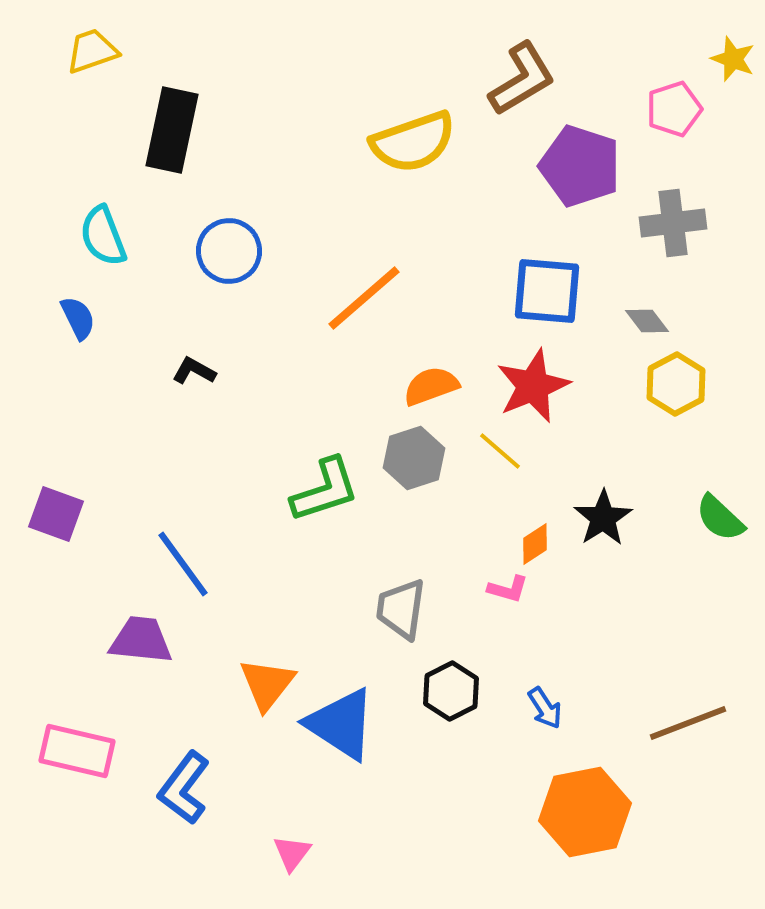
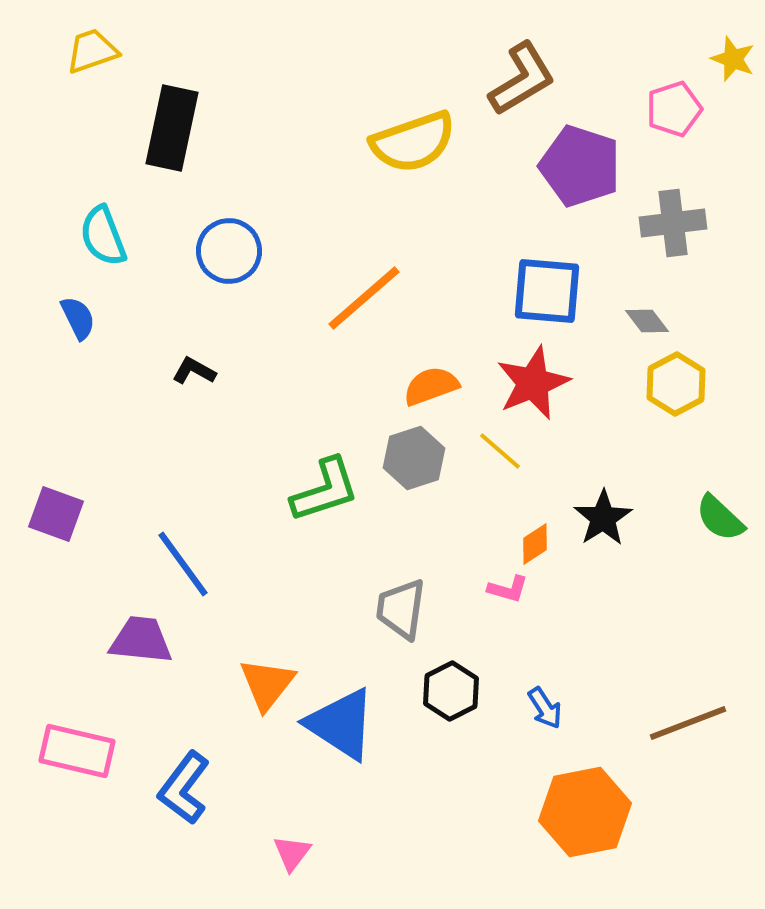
black rectangle: moved 2 px up
red star: moved 3 px up
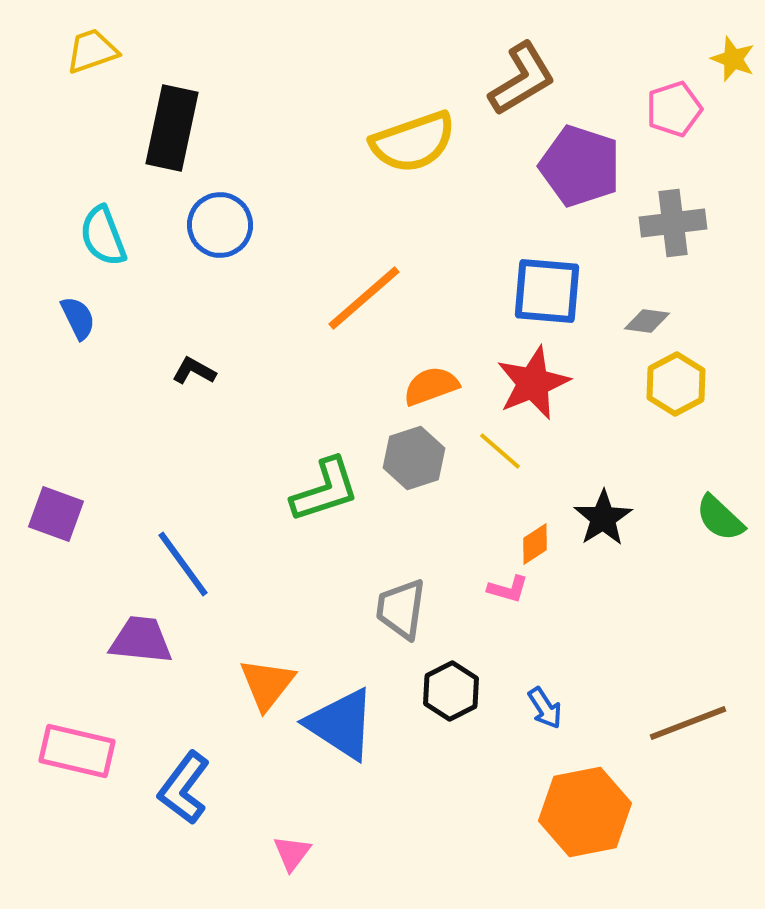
blue circle: moved 9 px left, 26 px up
gray diamond: rotated 45 degrees counterclockwise
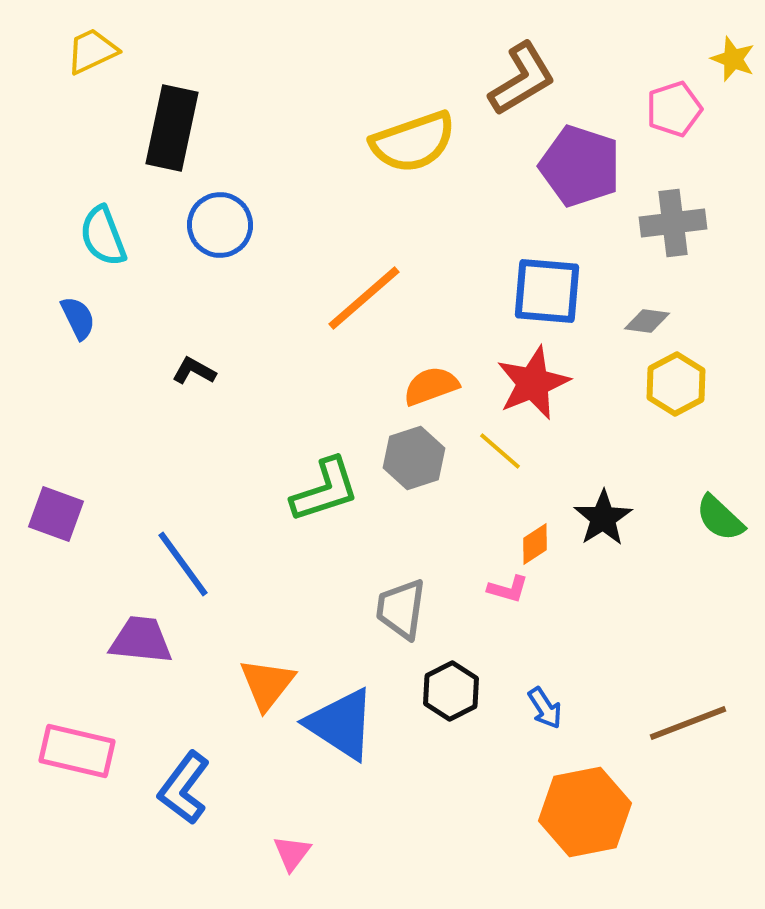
yellow trapezoid: rotated 6 degrees counterclockwise
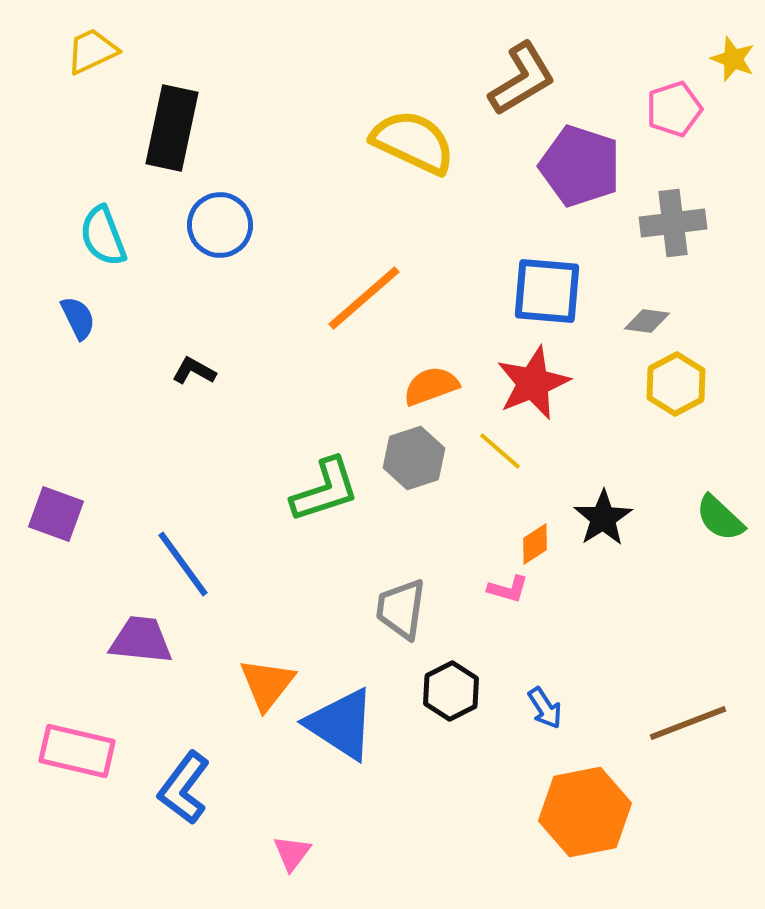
yellow semicircle: rotated 136 degrees counterclockwise
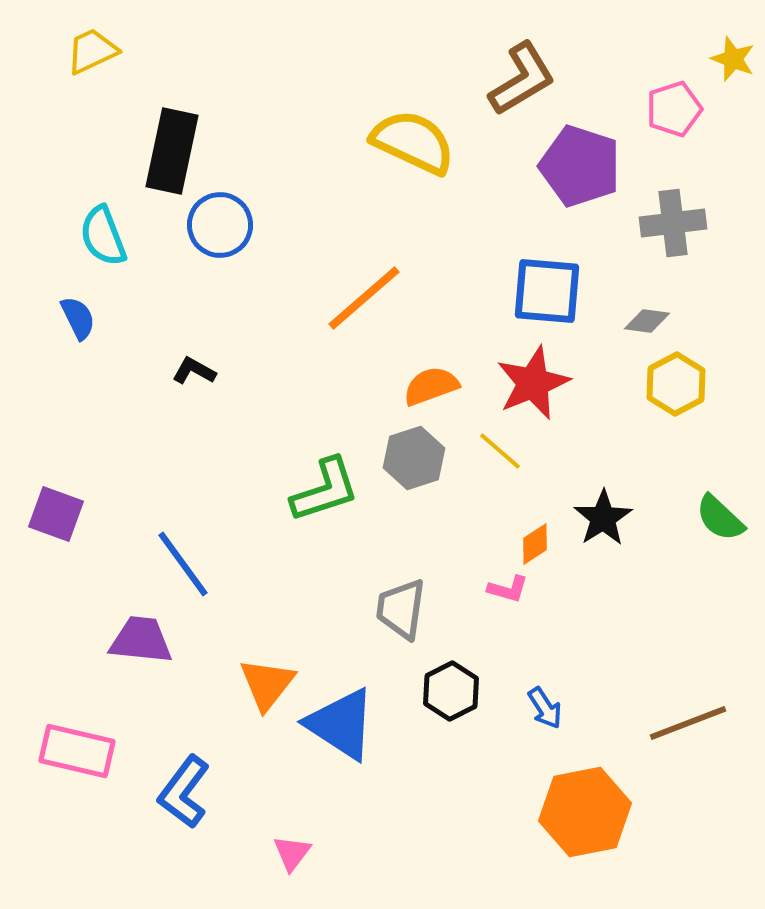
black rectangle: moved 23 px down
blue L-shape: moved 4 px down
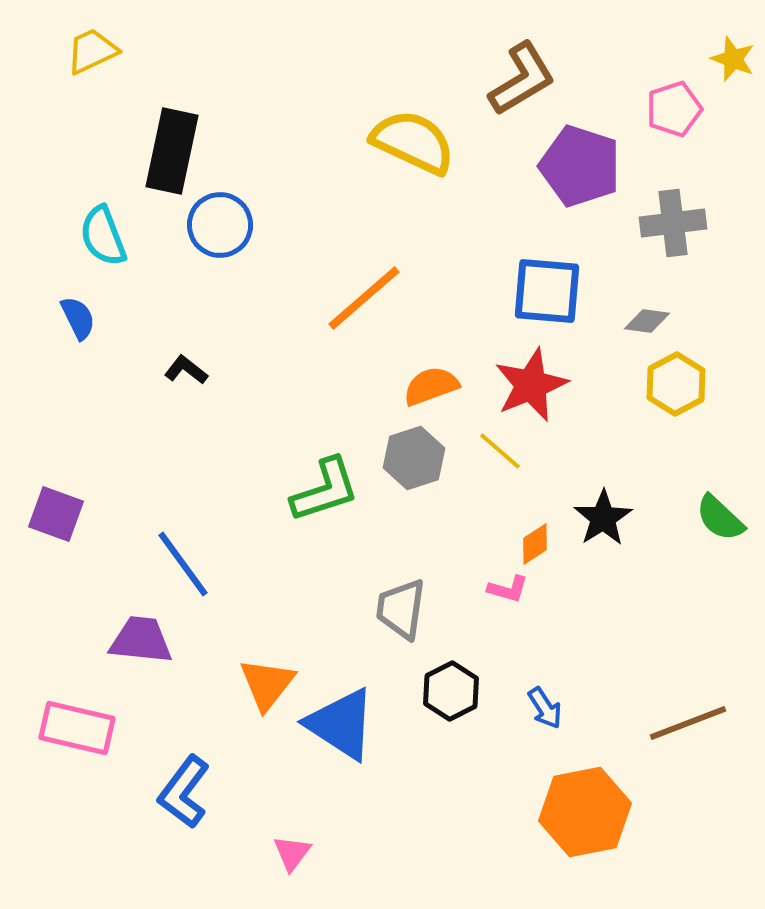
black L-shape: moved 8 px left, 1 px up; rotated 9 degrees clockwise
red star: moved 2 px left, 2 px down
pink rectangle: moved 23 px up
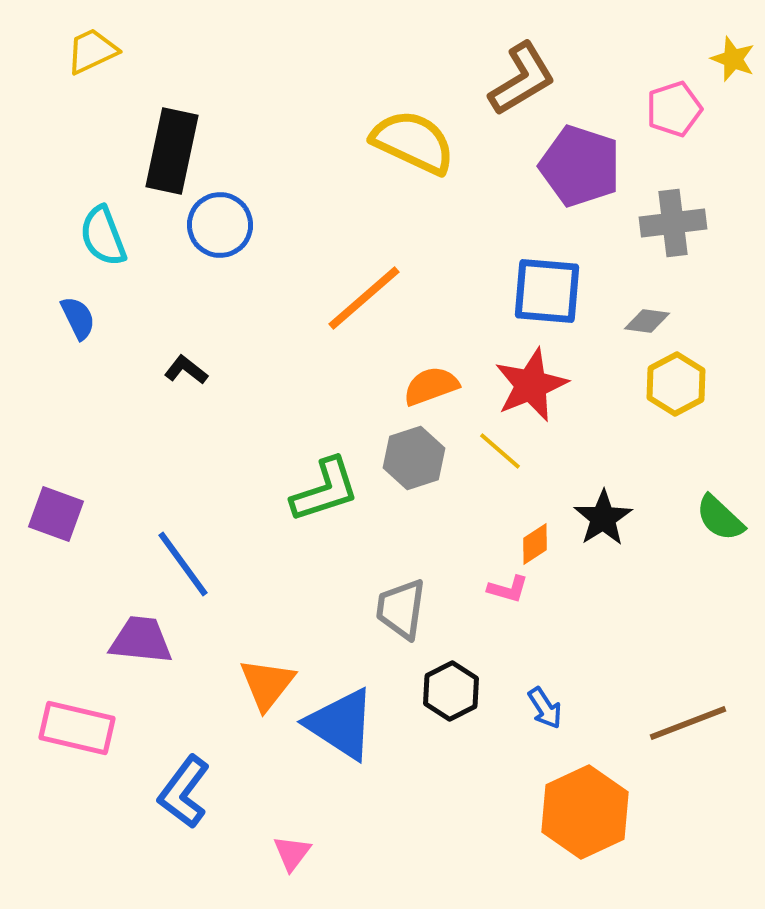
orange hexagon: rotated 14 degrees counterclockwise
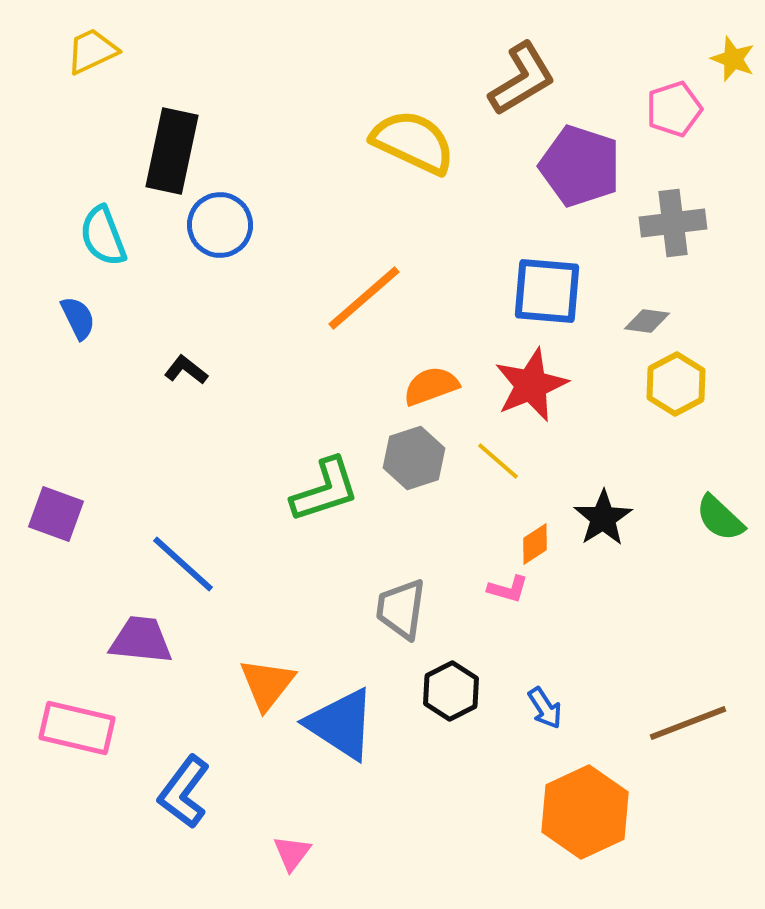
yellow line: moved 2 px left, 10 px down
blue line: rotated 12 degrees counterclockwise
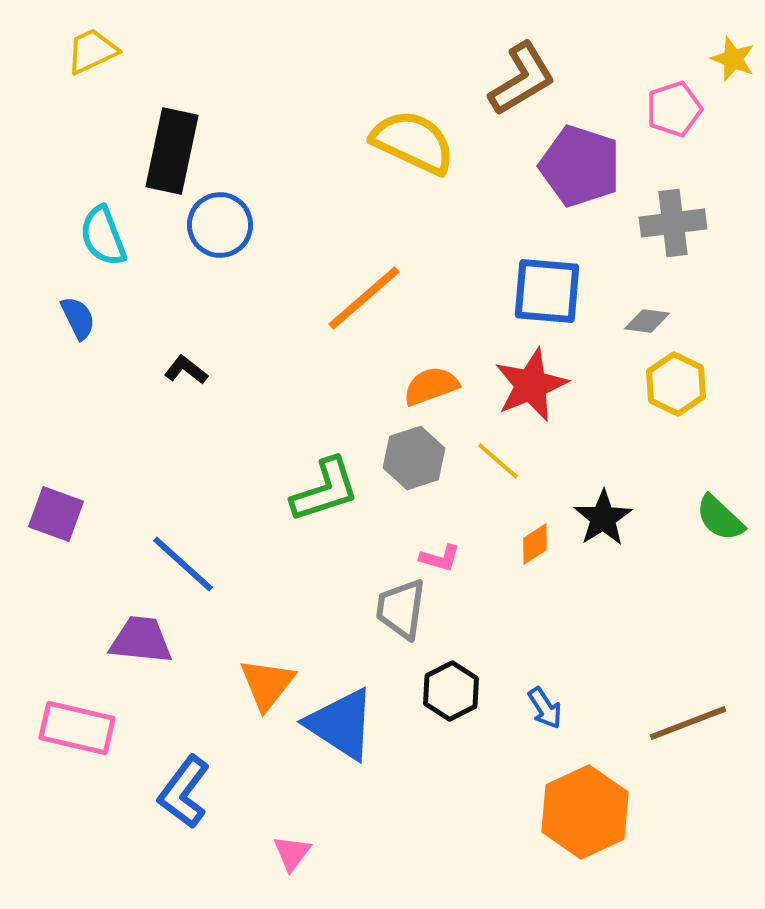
yellow hexagon: rotated 6 degrees counterclockwise
pink L-shape: moved 68 px left, 31 px up
